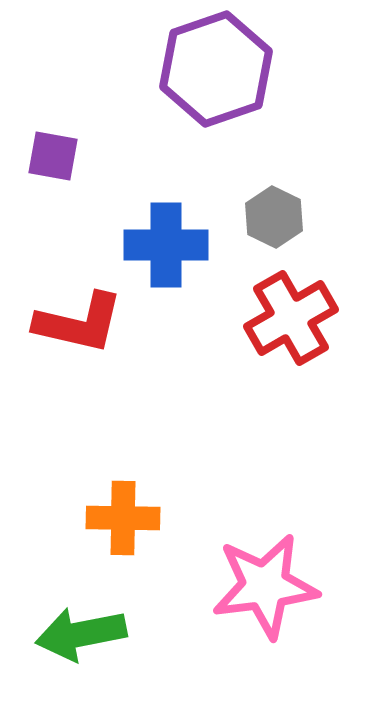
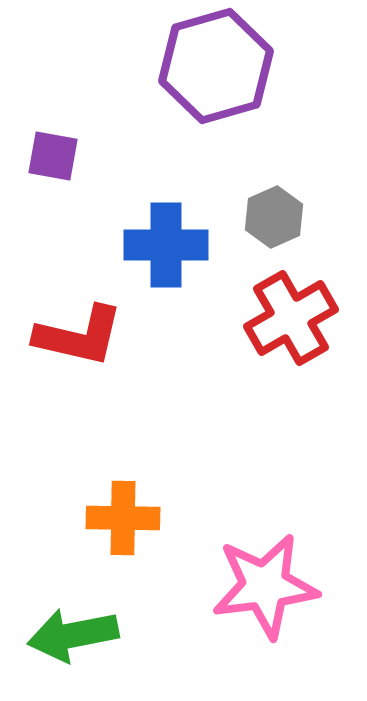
purple hexagon: moved 3 px up; rotated 3 degrees clockwise
gray hexagon: rotated 10 degrees clockwise
red L-shape: moved 13 px down
green arrow: moved 8 px left, 1 px down
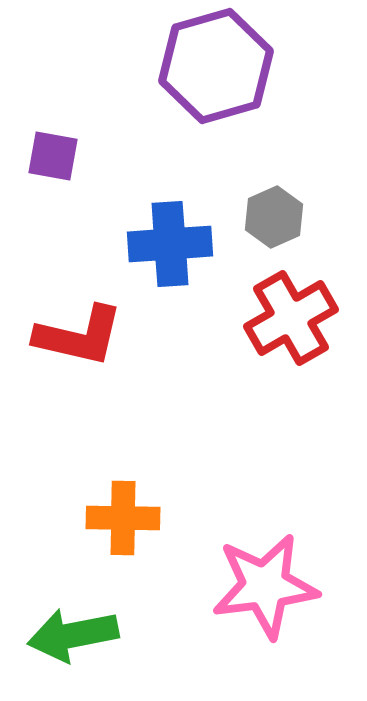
blue cross: moved 4 px right, 1 px up; rotated 4 degrees counterclockwise
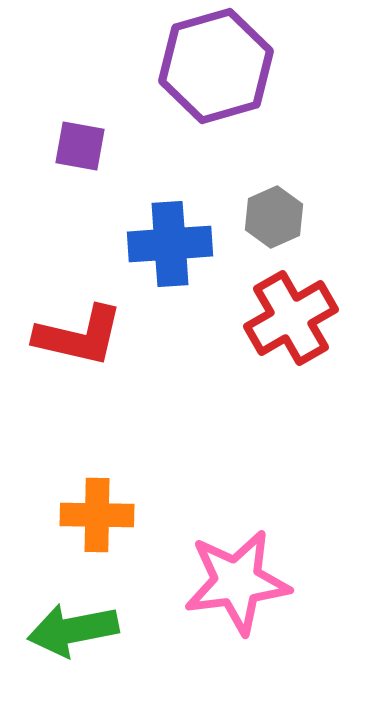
purple square: moved 27 px right, 10 px up
orange cross: moved 26 px left, 3 px up
pink star: moved 28 px left, 4 px up
green arrow: moved 5 px up
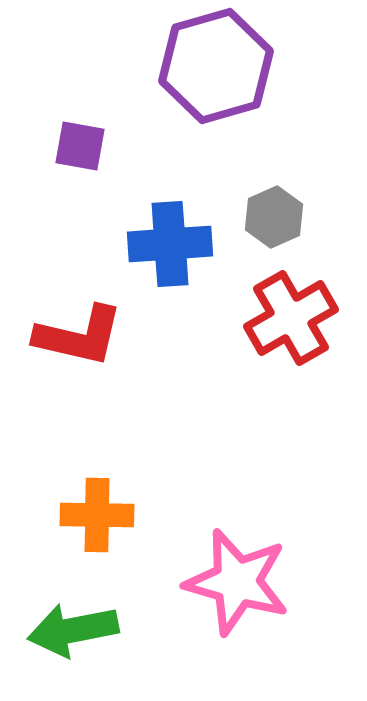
pink star: rotated 23 degrees clockwise
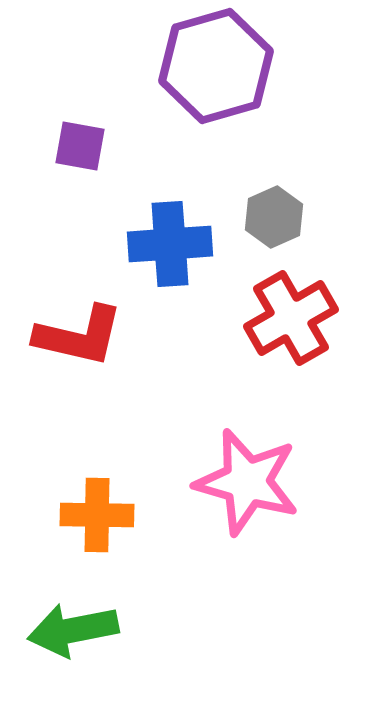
pink star: moved 10 px right, 100 px up
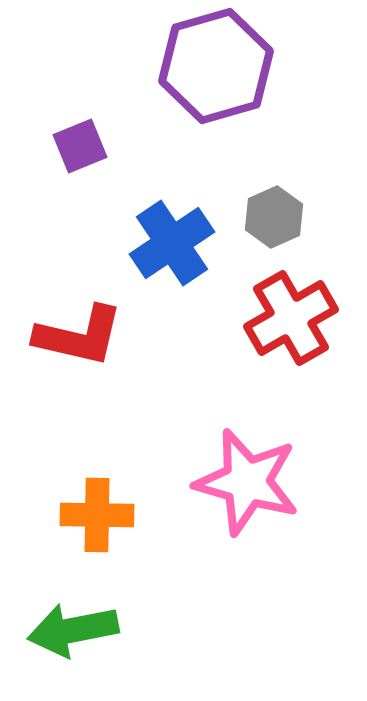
purple square: rotated 32 degrees counterclockwise
blue cross: moved 2 px right, 1 px up; rotated 30 degrees counterclockwise
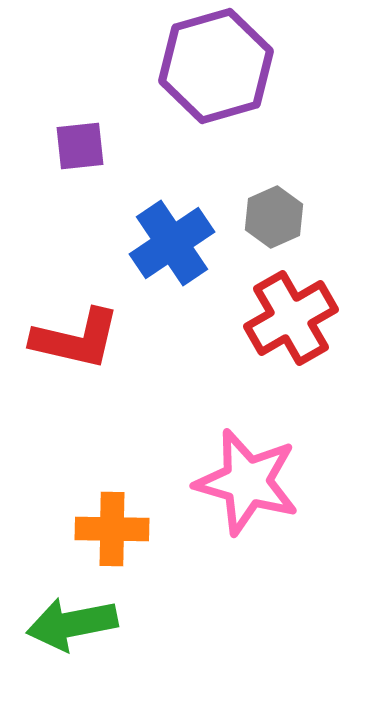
purple square: rotated 16 degrees clockwise
red L-shape: moved 3 px left, 3 px down
orange cross: moved 15 px right, 14 px down
green arrow: moved 1 px left, 6 px up
